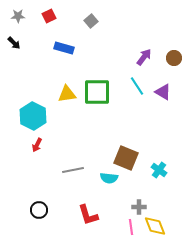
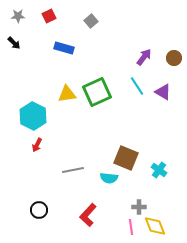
green square: rotated 24 degrees counterclockwise
red L-shape: rotated 60 degrees clockwise
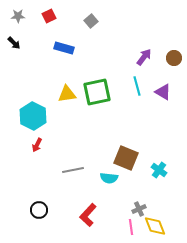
cyan line: rotated 18 degrees clockwise
green square: rotated 12 degrees clockwise
gray cross: moved 2 px down; rotated 24 degrees counterclockwise
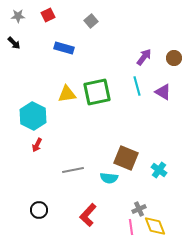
red square: moved 1 px left, 1 px up
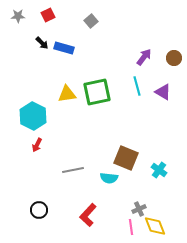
black arrow: moved 28 px right
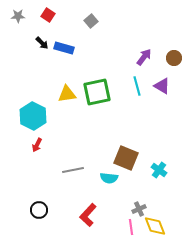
red square: rotated 32 degrees counterclockwise
purple triangle: moved 1 px left, 6 px up
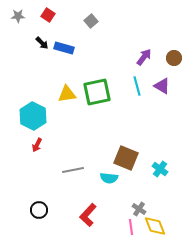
cyan cross: moved 1 px right, 1 px up
gray cross: rotated 32 degrees counterclockwise
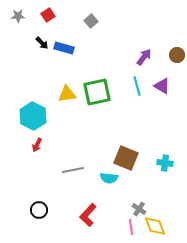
red square: rotated 24 degrees clockwise
brown circle: moved 3 px right, 3 px up
cyan cross: moved 5 px right, 6 px up; rotated 28 degrees counterclockwise
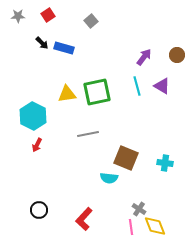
gray line: moved 15 px right, 36 px up
red L-shape: moved 4 px left, 4 px down
